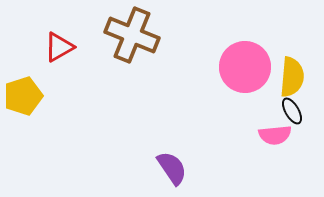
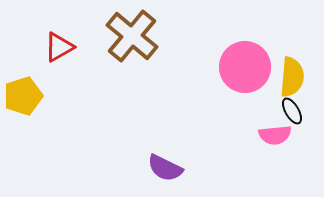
brown cross: moved 1 px down; rotated 18 degrees clockwise
purple semicircle: moved 7 px left; rotated 150 degrees clockwise
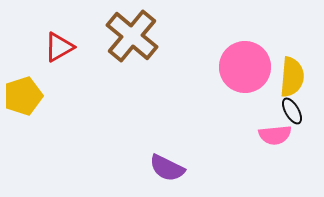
purple semicircle: moved 2 px right
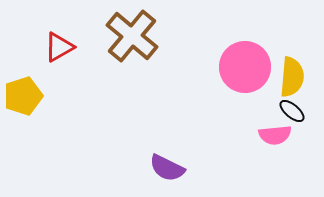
black ellipse: rotated 20 degrees counterclockwise
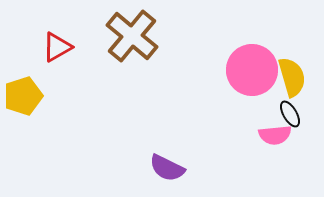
red triangle: moved 2 px left
pink circle: moved 7 px right, 3 px down
yellow semicircle: rotated 21 degrees counterclockwise
black ellipse: moved 2 px left, 3 px down; rotated 20 degrees clockwise
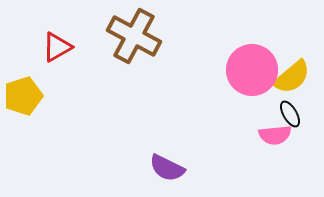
brown cross: moved 2 px right; rotated 12 degrees counterclockwise
yellow semicircle: rotated 66 degrees clockwise
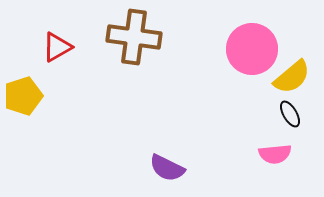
brown cross: moved 1 px down; rotated 20 degrees counterclockwise
pink circle: moved 21 px up
pink semicircle: moved 19 px down
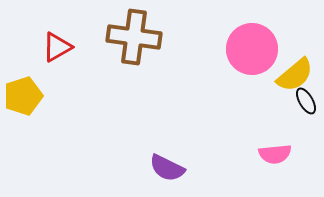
yellow semicircle: moved 3 px right, 2 px up
black ellipse: moved 16 px right, 13 px up
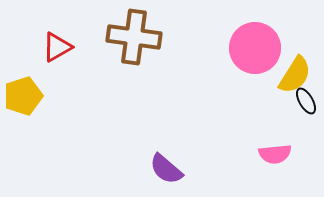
pink circle: moved 3 px right, 1 px up
yellow semicircle: rotated 18 degrees counterclockwise
purple semicircle: moved 1 px left, 1 px down; rotated 15 degrees clockwise
